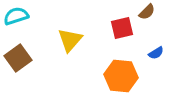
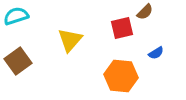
brown semicircle: moved 2 px left
brown square: moved 3 px down
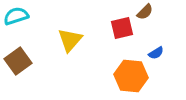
orange hexagon: moved 10 px right
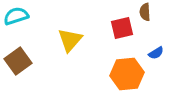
brown semicircle: rotated 132 degrees clockwise
orange hexagon: moved 4 px left, 2 px up; rotated 12 degrees counterclockwise
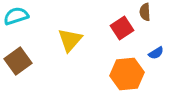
red square: rotated 20 degrees counterclockwise
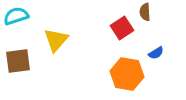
yellow triangle: moved 14 px left
brown square: rotated 28 degrees clockwise
orange hexagon: rotated 16 degrees clockwise
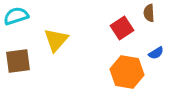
brown semicircle: moved 4 px right, 1 px down
orange hexagon: moved 2 px up
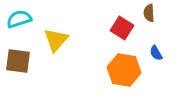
cyan semicircle: moved 3 px right, 3 px down
red square: rotated 25 degrees counterclockwise
blue semicircle: rotated 91 degrees clockwise
brown square: rotated 16 degrees clockwise
orange hexagon: moved 3 px left, 2 px up
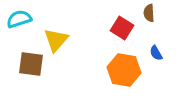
brown square: moved 13 px right, 3 px down
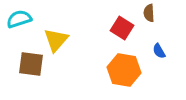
blue semicircle: moved 3 px right, 2 px up
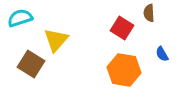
cyan semicircle: moved 1 px right, 1 px up
blue semicircle: moved 3 px right, 3 px down
brown square: rotated 24 degrees clockwise
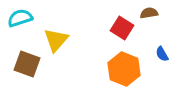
brown semicircle: rotated 84 degrees clockwise
brown square: moved 4 px left; rotated 12 degrees counterclockwise
orange hexagon: moved 1 px up; rotated 12 degrees clockwise
